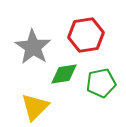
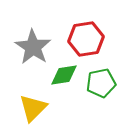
red hexagon: moved 4 px down
green diamond: moved 1 px down
yellow triangle: moved 2 px left, 1 px down
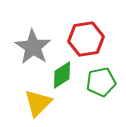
green diamond: moved 2 px left; rotated 24 degrees counterclockwise
green pentagon: moved 1 px up
yellow triangle: moved 5 px right, 5 px up
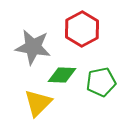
red hexagon: moved 4 px left, 10 px up; rotated 20 degrees counterclockwise
gray star: rotated 24 degrees counterclockwise
green diamond: rotated 36 degrees clockwise
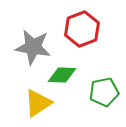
red hexagon: rotated 8 degrees clockwise
green pentagon: moved 3 px right, 10 px down
yellow triangle: rotated 12 degrees clockwise
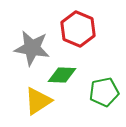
red hexagon: moved 4 px left; rotated 16 degrees counterclockwise
gray star: moved 1 px left, 1 px down
yellow triangle: moved 2 px up
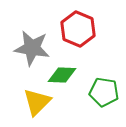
green pentagon: rotated 20 degrees clockwise
yellow triangle: moved 1 px left, 1 px down; rotated 12 degrees counterclockwise
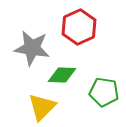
red hexagon: moved 1 px right, 2 px up; rotated 12 degrees clockwise
yellow triangle: moved 5 px right, 5 px down
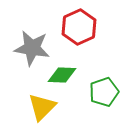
green pentagon: rotated 28 degrees counterclockwise
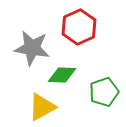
yellow triangle: rotated 16 degrees clockwise
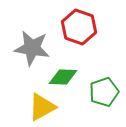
red hexagon: rotated 16 degrees counterclockwise
green diamond: moved 1 px right, 2 px down
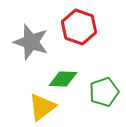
gray star: moved 1 px left, 6 px up; rotated 9 degrees clockwise
green diamond: moved 2 px down
yellow triangle: rotated 8 degrees counterclockwise
